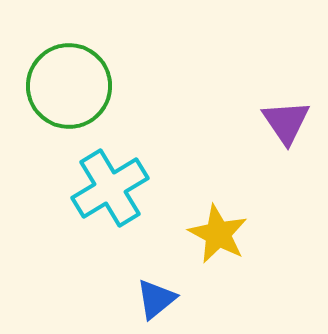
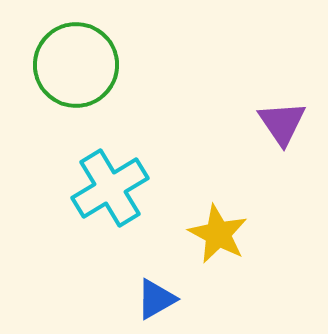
green circle: moved 7 px right, 21 px up
purple triangle: moved 4 px left, 1 px down
blue triangle: rotated 9 degrees clockwise
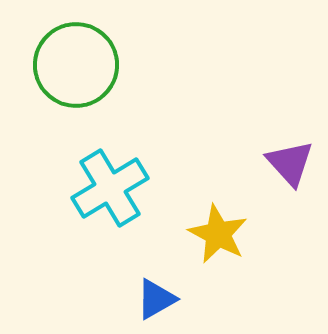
purple triangle: moved 8 px right, 40 px down; rotated 8 degrees counterclockwise
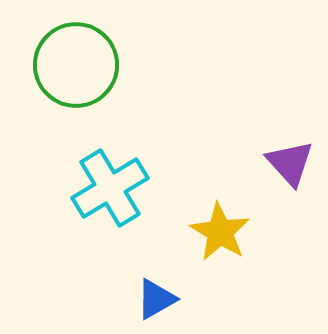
yellow star: moved 2 px right, 2 px up; rotated 4 degrees clockwise
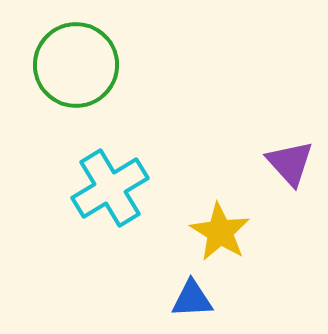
blue triangle: moved 36 px right; rotated 27 degrees clockwise
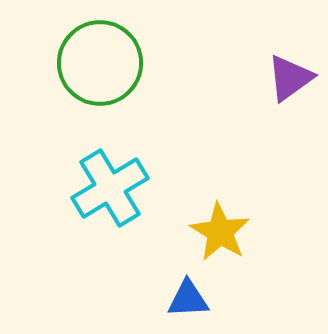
green circle: moved 24 px right, 2 px up
purple triangle: moved 85 px up; rotated 36 degrees clockwise
blue triangle: moved 4 px left
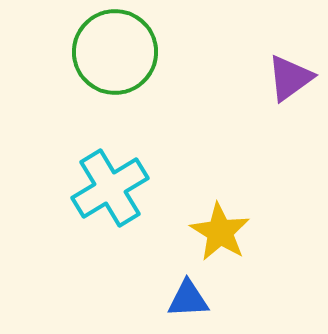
green circle: moved 15 px right, 11 px up
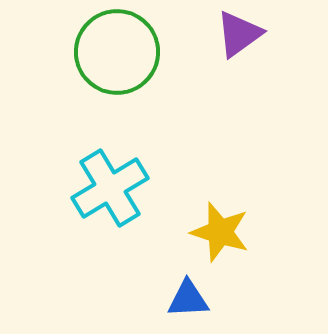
green circle: moved 2 px right
purple triangle: moved 51 px left, 44 px up
yellow star: rotated 14 degrees counterclockwise
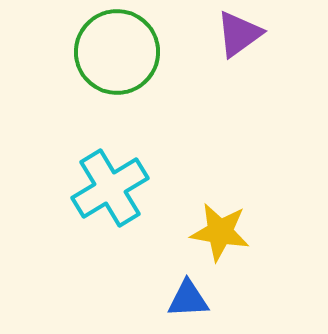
yellow star: rotated 8 degrees counterclockwise
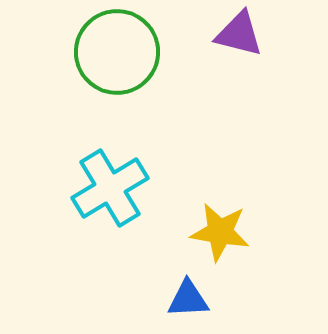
purple triangle: rotated 50 degrees clockwise
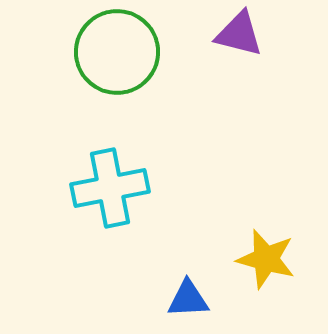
cyan cross: rotated 20 degrees clockwise
yellow star: moved 46 px right, 27 px down; rotated 6 degrees clockwise
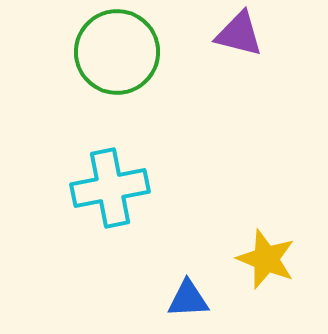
yellow star: rotated 6 degrees clockwise
